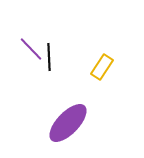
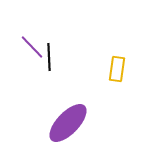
purple line: moved 1 px right, 2 px up
yellow rectangle: moved 15 px right, 2 px down; rotated 25 degrees counterclockwise
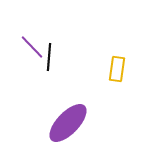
black line: rotated 8 degrees clockwise
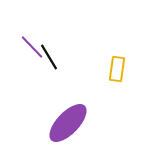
black line: rotated 36 degrees counterclockwise
